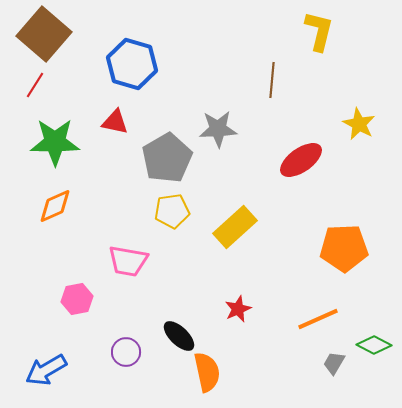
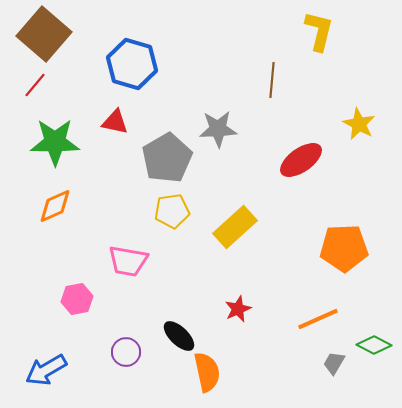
red line: rotated 8 degrees clockwise
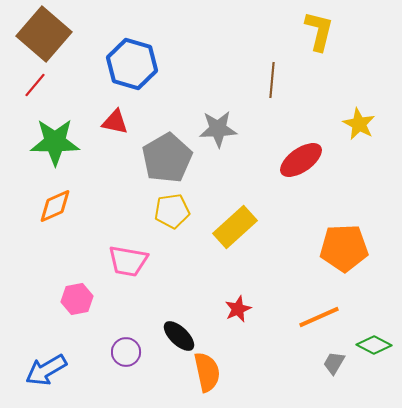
orange line: moved 1 px right, 2 px up
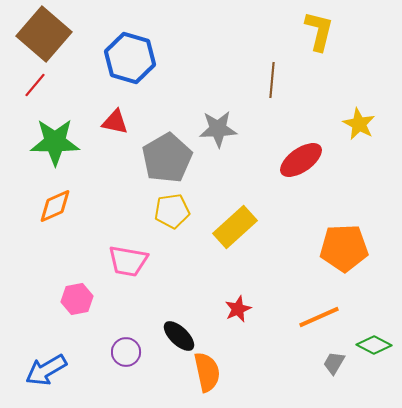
blue hexagon: moved 2 px left, 6 px up
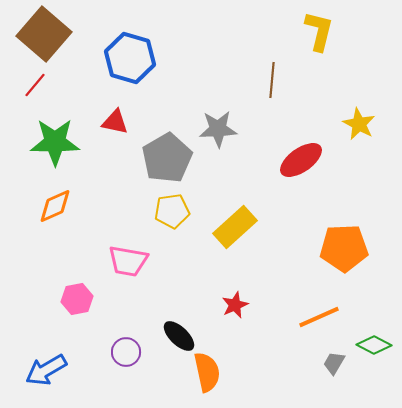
red star: moved 3 px left, 4 px up
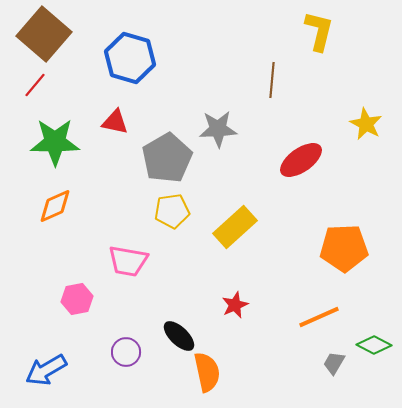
yellow star: moved 7 px right
